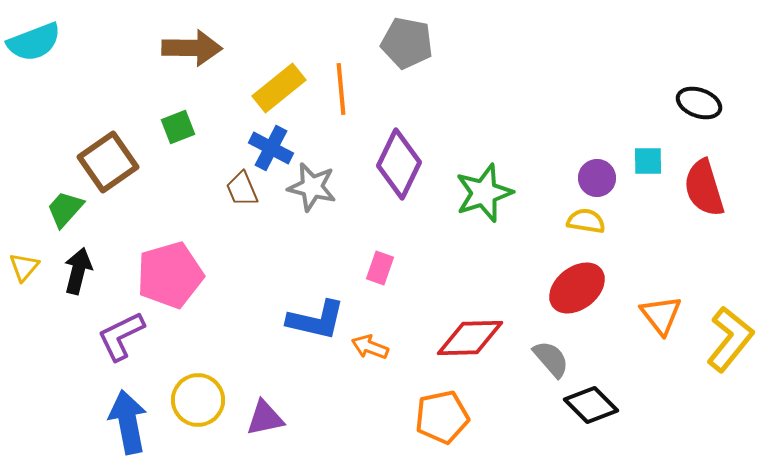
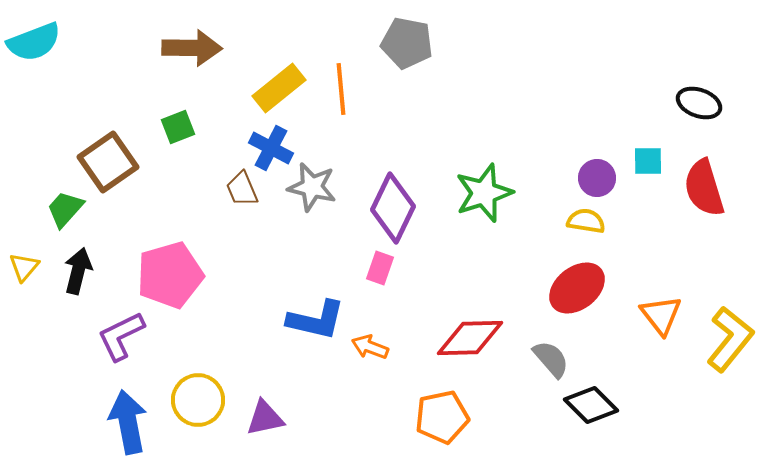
purple diamond: moved 6 px left, 44 px down
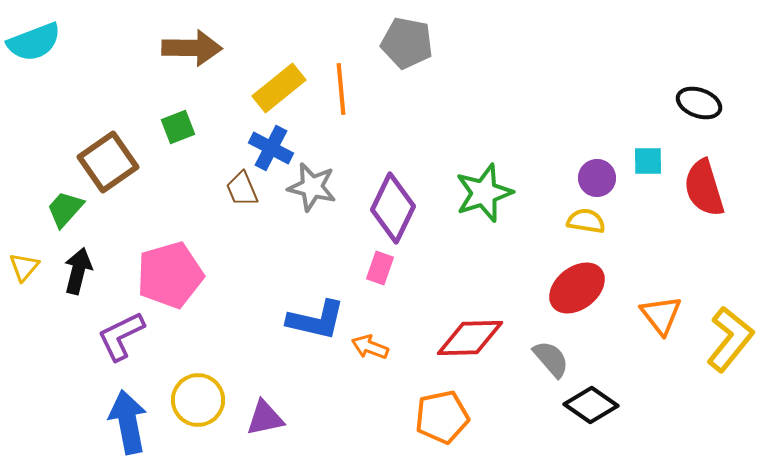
black diamond: rotated 10 degrees counterclockwise
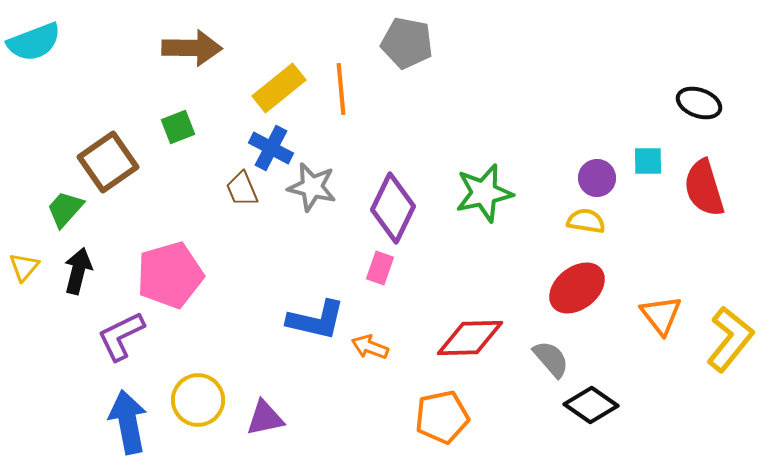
green star: rotated 6 degrees clockwise
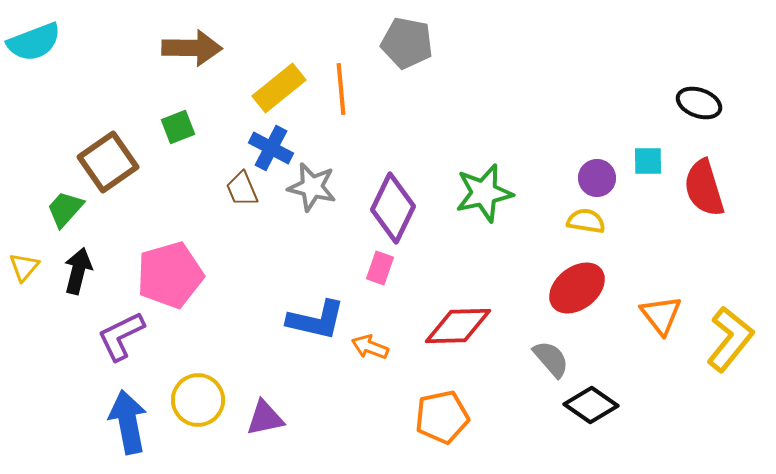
red diamond: moved 12 px left, 12 px up
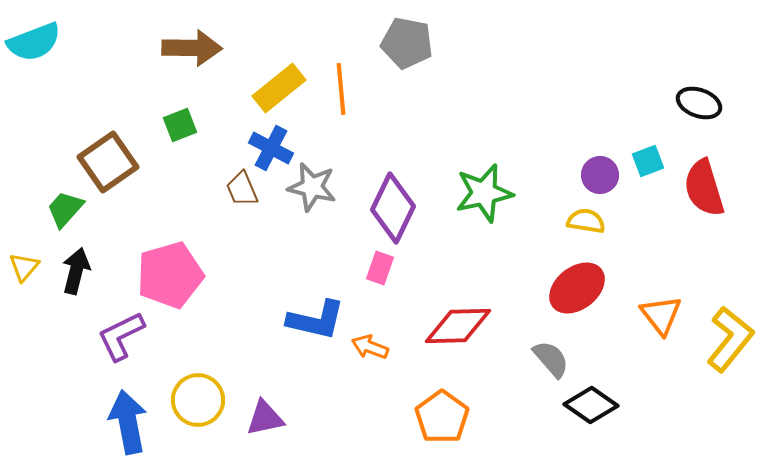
green square: moved 2 px right, 2 px up
cyan square: rotated 20 degrees counterclockwise
purple circle: moved 3 px right, 3 px up
black arrow: moved 2 px left
orange pentagon: rotated 24 degrees counterclockwise
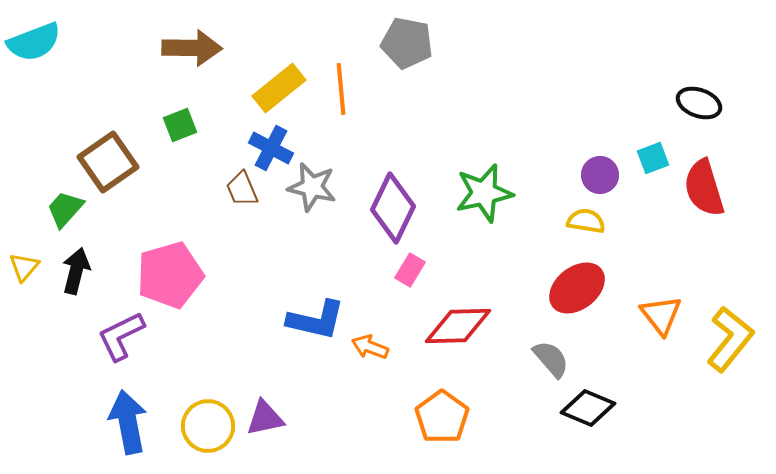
cyan square: moved 5 px right, 3 px up
pink rectangle: moved 30 px right, 2 px down; rotated 12 degrees clockwise
yellow circle: moved 10 px right, 26 px down
black diamond: moved 3 px left, 3 px down; rotated 12 degrees counterclockwise
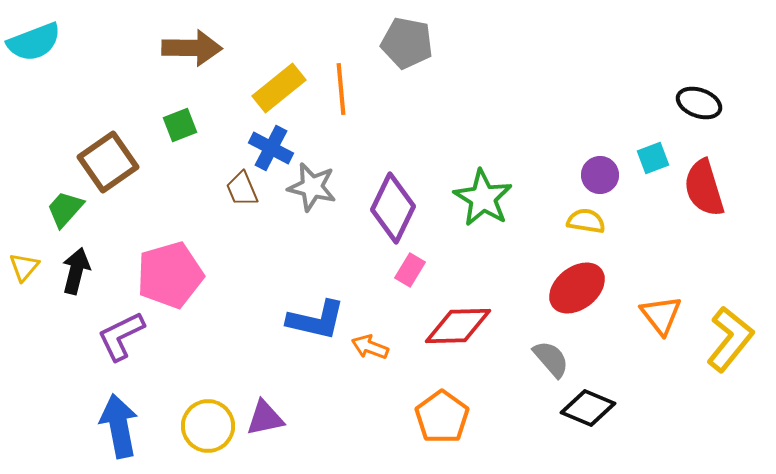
green star: moved 1 px left, 5 px down; rotated 28 degrees counterclockwise
blue arrow: moved 9 px left, 4 px down
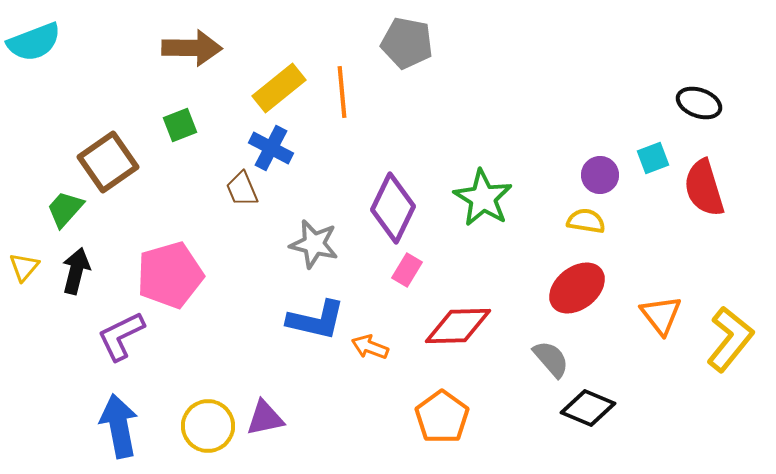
orange line: moved 1 px right, 3 px down
gray star: moved 2 px right, 57 px down
pink rectangle: moved 3 px left
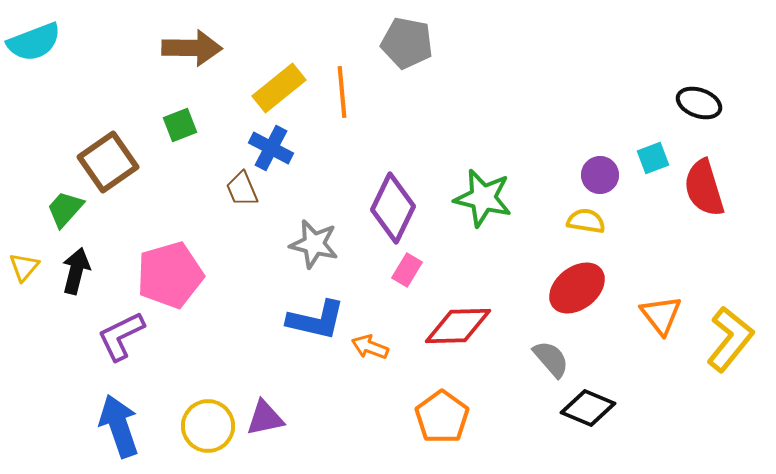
green star: rotated 18 degrees counterclockwise
blue arrow: rotated 8 degrees counterclockwise
